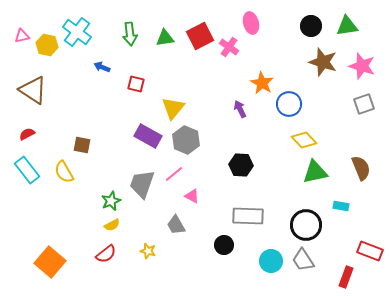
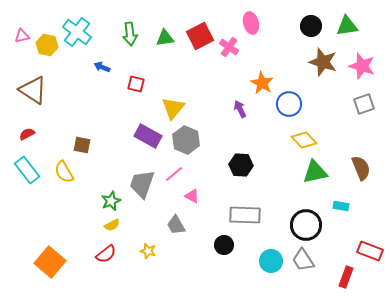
gray rectangle at (248, 216): moved 3 px left, 1 px up
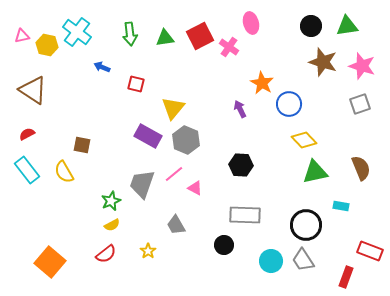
gray square at (364, 104): moved 4 px left
pink triangle at (192, 196): moved 3 px right, 8 px up
yellow star at (148, 251): rotated 21 degrees clockwise
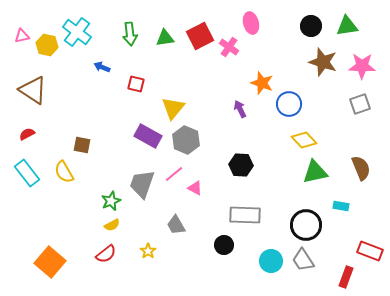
pink star at (362, 66): rotated 16 degrees counterclockwise
orange star at (262, 83): rotated 10 degrees counterclockwise
cyan rectangle at (27, 170): moved 3 px down
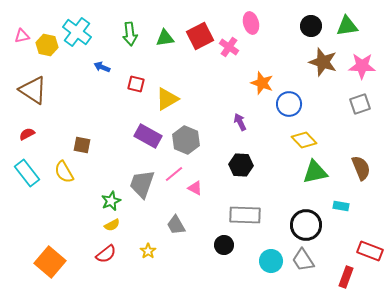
yellow triangle at (173, 108): moved 6 px left, 9 px up; rotated 20 degrees clockwise
purple arrow at (240, 109): moved 13 px down
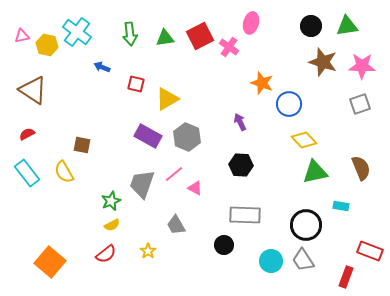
pink ellipse at (251, 23): rotated 30 degrees clockwise
gray hexagon at (186, 140): moved 1 px right, 3 px up
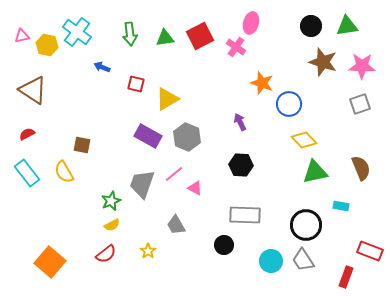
pink cross at (229, 47): moved 7 px right
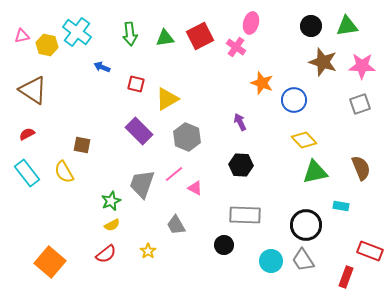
blue circle at (289, 104): moved 5 px right, 4 px up
purple rectangle at (148, 136): moved 9 px left, 5 px up; rotated 16 degrees clockwise
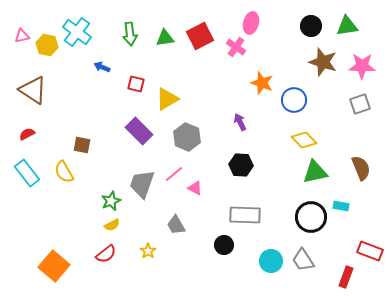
black circle at (306, 225): moved 5 px right, 8 px up
orange square at (50, 262): moved 4 px right, 4 px down
